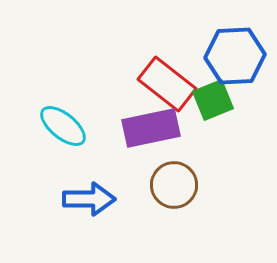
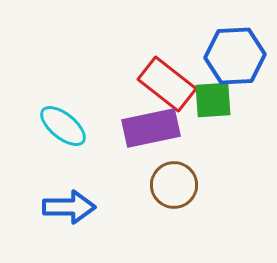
green square: rotated 18 degrees clockwise
blue arrow: moved 20 px left, 8 px down
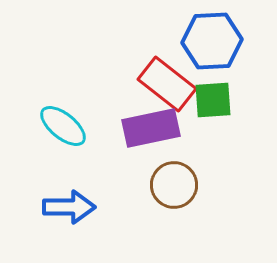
blue hexagon: moved 23 px left, 15 px up
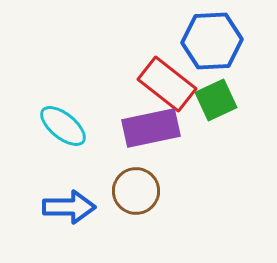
green square: moved 3 px right; rotated 21 degrees counterclockwise
brown circle: moved 38 px left, 6 px down
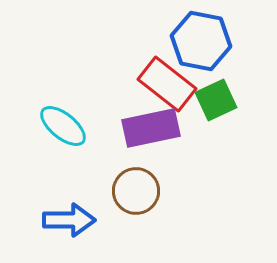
blue hexagon: moved 11 px left; rotated 14 degrees clockwise
blue arrow: moved 13 px down
